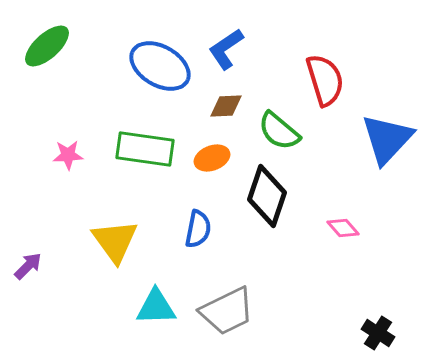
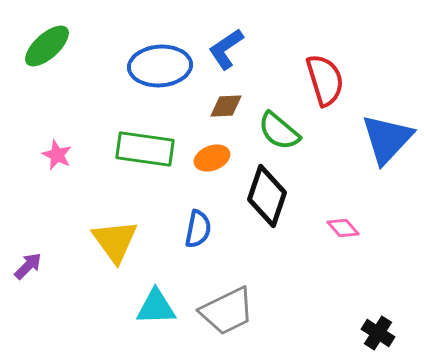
blue ellipse: rotated 34 degrees counterclockwise
pink star: moved 11 px left; rotated 28 degrees clockwise
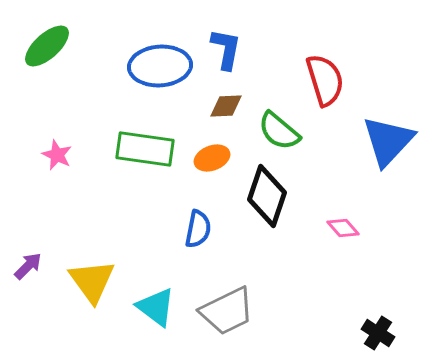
blue L-shape: rotated 135 degrees clockwise
blue triangle: moved 1 px right, 2 px down
yellow triangle: moved 23 px left, 40 px down
cyan triangle: rotated 39 degrees clockwise
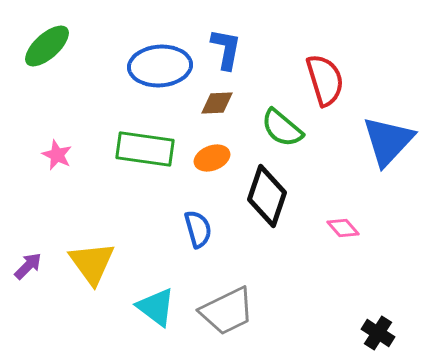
brown diamond: moved 9 px left, 3 px up
green semicircle: moved 3 px right, 3 px up
blue semicircle: rotated 27 degrees counterclockwise
yellow triangle: moved 18 px up
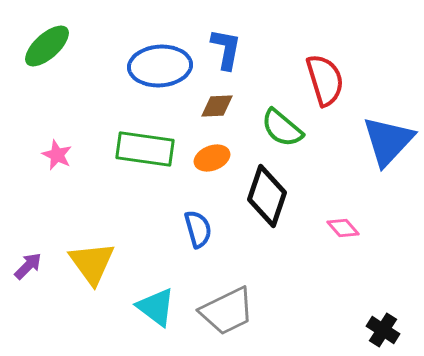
brown diamond: moved 3 px down
black cross: moved 5 px right, 3 px up
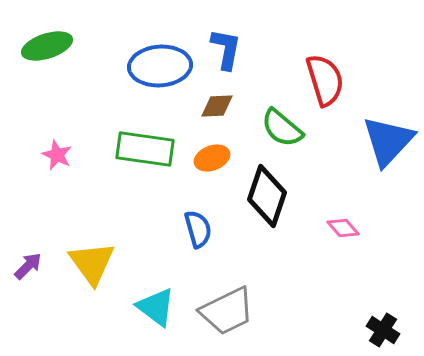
green ellipse: rotated 24 degrees clockwise
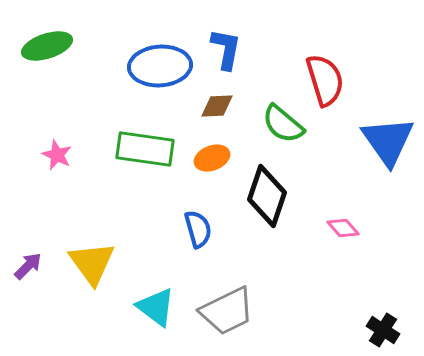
green semicircle: moved 1 px right, 4 px up
blue triangle: rotated 18 degrees counterclockwise
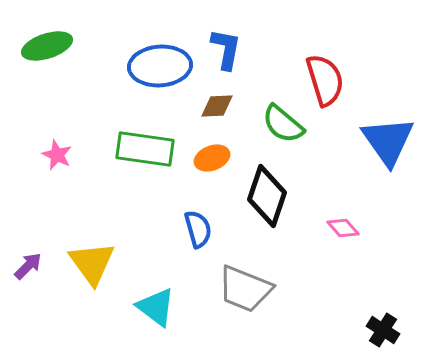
gray trapezoid: moved 18 px right, 22 px up; rotated 48 degrees clockwise
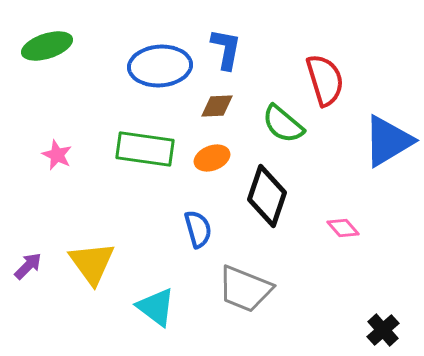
blue triangle: rotated 34 degrees clockwise
black cross: rotated 16 degrees clockwise
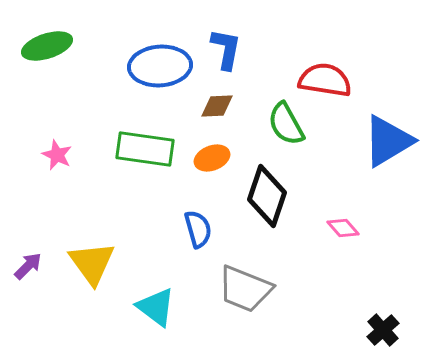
red semicircle: rotated 64 degrees counterclockwise
green semicircle: moved 3 px right; rotated 21 degrees clockwise
